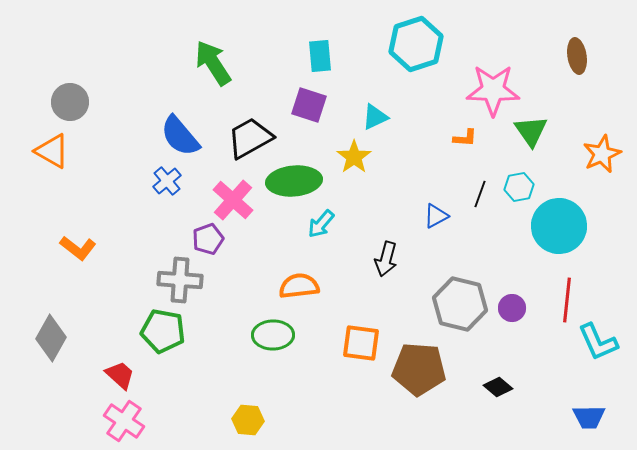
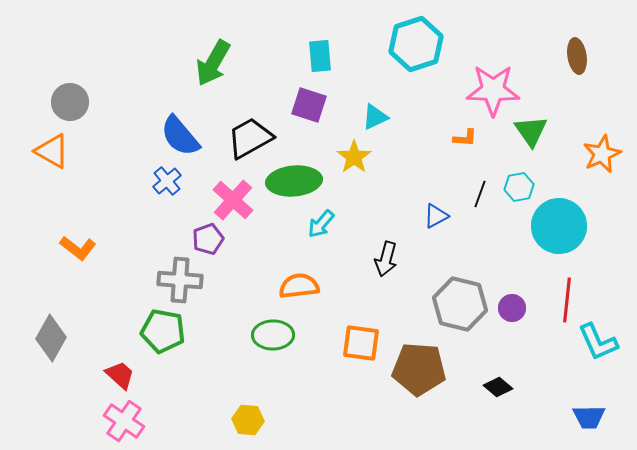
green arrow at (213, 63): rotated 117 degrees counterclockwise
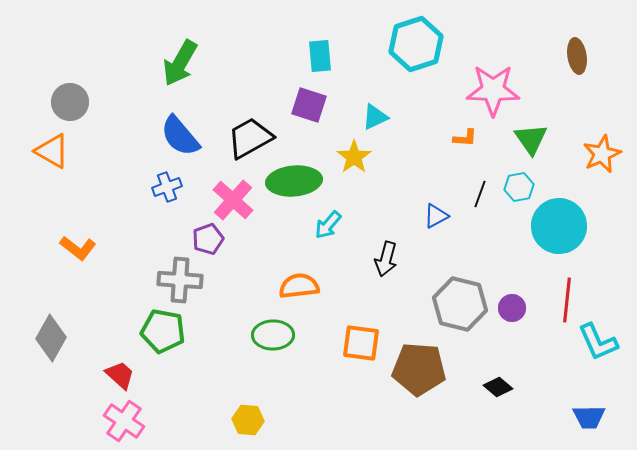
green arrow at (213, 63): moved 33 px left
green triangle at (531, 131): moved 8 px down
blue cross at (167, 181): moved 6 px down; rotated 20 degrees clockwise
cyan arrow at (321, 224): moved 7 px right, 1 px down
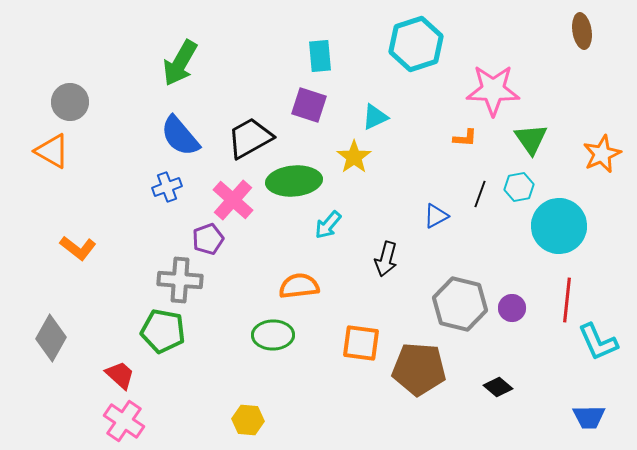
brown ellipse at (577, 56): moved 5 px right, 25 px up
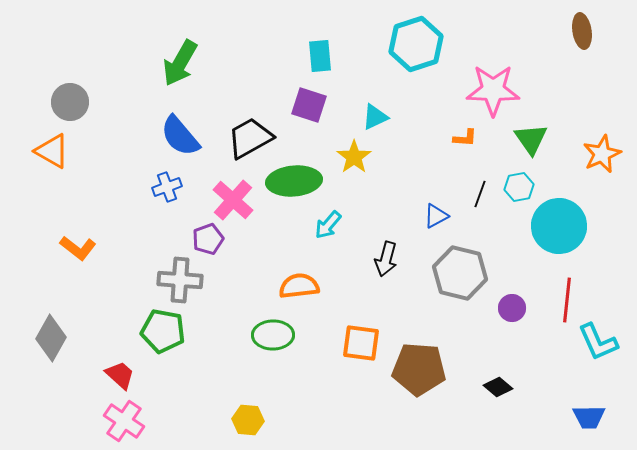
gray hexagon at (460, 304): moved 31 px up
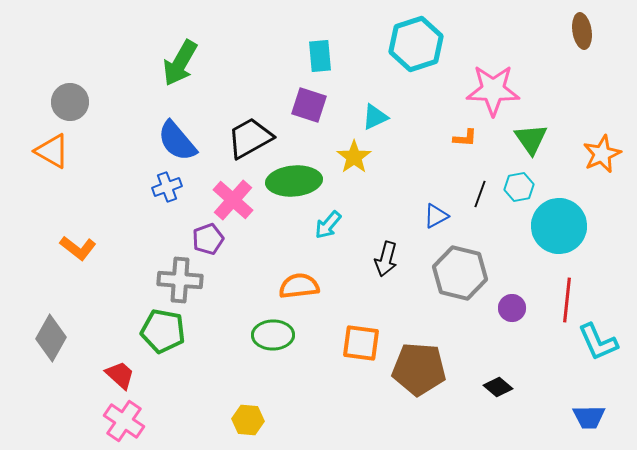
blue semicircle at (180, 136): moved 3 px left, 5 px down
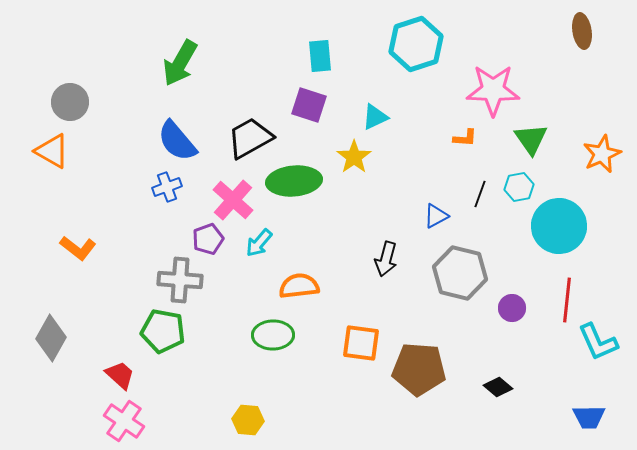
cyan arrow at (328, 225): moved 69 px left, 18 px down
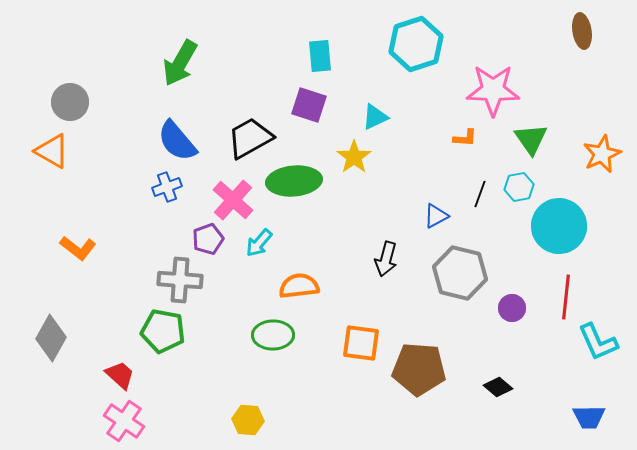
red line at (567, 300): moved 1 px left, 3 px up
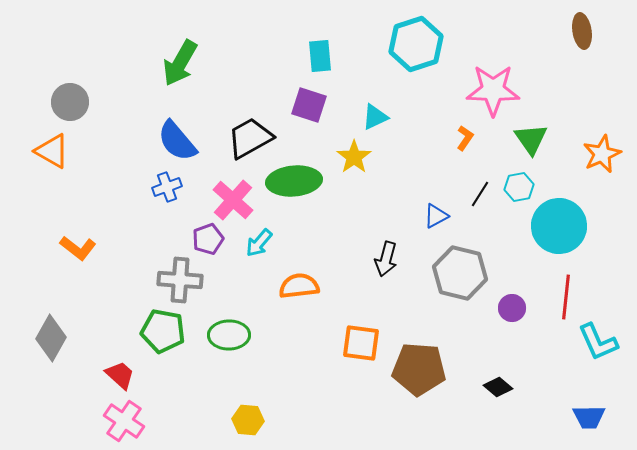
orange L-shape at (465, 138): rotated 60 degrees counterclockwise
black line at (480, 194): rotated 12 degrees clockwise
green ellipse at (273, 335): moved 44 px left
